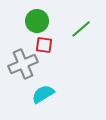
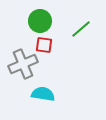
green circle: moved 3 px right
cyan semicircle: rotated 40 degrees clockwise
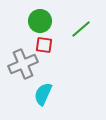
cyan semicircle: rotated 75 degrees counterclockwise
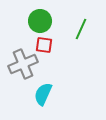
green line: rotated 25 degrees counterclockwise
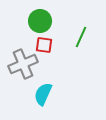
green line: moved 8 px down
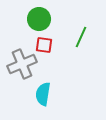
green circle: moved 1 px left, 2 px up
gray cross: moved 1 px left
cyan semicircle: rotated 15 degrees counterclockwise
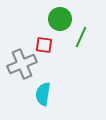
green circle: moved 21 px right
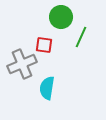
green circle: moved 1 px right, 2 px up
cyan semicircle: moved 4 px right, 6 px up
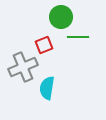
green line: moved 3 px left; rotated 65 degrees clockwise
red square: rotated 30 degrees counterclockwise
gray cross: moved 1 px right, 3 px down
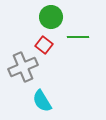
green circle: moved 10 px left
red square: rotated 30 degrees counterclockwise
cyan semicircle: moved 5 px left, 13 px down; rotated 40 degrees counterclockwise
